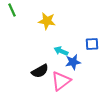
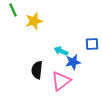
green line: moved 1 px right
yellow star: moved 13 px left; rotated 24 degrees counterclockwise
black semicircle: moved 3 px left, 1 px up; rotated 126 degrees clockwise
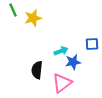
yellow star: moved 1 px left, 3 px up
cyan arrow: rotated 136 degrees clockwise
pink triangle: moved 1 px right, 2 px down
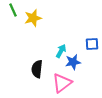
cyan arrow: rotated 40 degrees counterclockwise
black semicircle: moved 1 px up
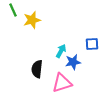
yellow star: moved 1 px left, 2 px down
pink triangle: rotated 20 degrees clockwise
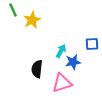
yellow star: rotated 12 degrees counterclockwise
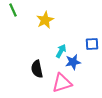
yellow star: moved 13 px right
black semicircle: rotated 18 degrees counterclockwise
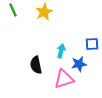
yellow star: moved 1 px left, 8 px up
cyan arrow: rotated 16 degrees counterclockwise
blue star: moved 6 px right, 2 px down
black semicircle: moved 1 px left, 4 px up
pink triangle: moved 2 px right, 4 px up
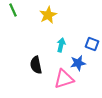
yellow star: moved 4 px right, 3 px down
blue square: rotated 24 degrees clockwise
cyan arrow: moved 6 px up
blue star: moved 1 px left, 1 px up
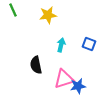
yellow star: rotated 18 degrees clockwise
blue square: moved 3 px left
blue star: moved 23 px down
